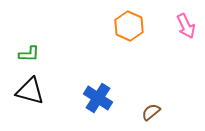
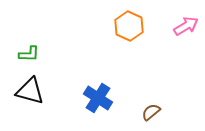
pink arrow: rotated 95 degrees counterclockwise
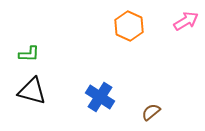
pink arrow: moved 5 px up
black triangle: moved 2 px right
blue cross: moved 2 px right, 1 px up
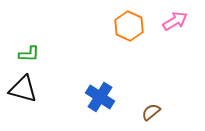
pink arrow: moved 11 px left
black triangle: moved 9 px left, 2 px up
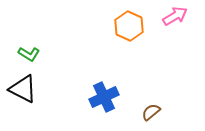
pink arrow: moved 5 px up
green L-shape: rotated 30 degrees clockwise
black triangle: rotated 12 degrees clockwise
blue cross: moved 4 px right; rotated 32 degrees clockwise
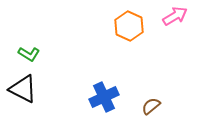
brown semicircle: moved 6 px up
